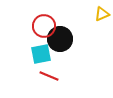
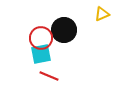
red circle: moved 3 px left, 12 px down
black circle: moved 4 px right, 9 px up
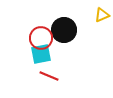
yellow triangle: moved 1 px down
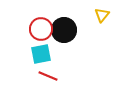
yellow triangle: rotated 28 degrees counterclockwise
red circle: moved 9 px up
red line: moved 1 px left
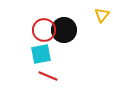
red circle: moved 3 px right, 1 px down
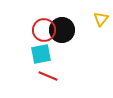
yellow triangle: moved 1 px left, 4 px down
black circle: moved 2 px left
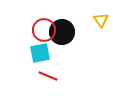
yellow triangle: moved 1 px down; rotated 14 degrees counterclockwise
black circle: moved 2 px down
cyan square: moved 1 px left, 1 px up
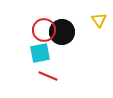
yellow triangle: moved 2 px left
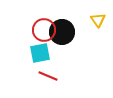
yellow triangle: moved 1 px left
